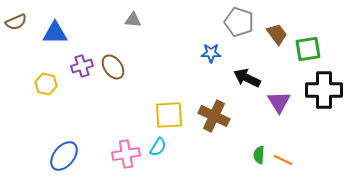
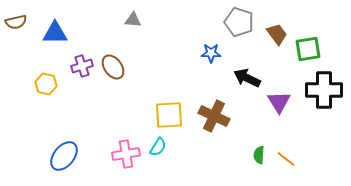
brown semicircle: rotated 10 degrees clockwise
orange line: moved 3 px right, 1 px up; rotated 12 degrees clockwise
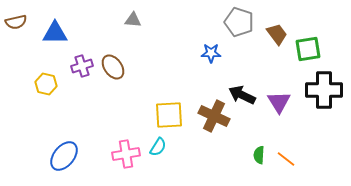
black arrow: moved 5 px left, 17 px down
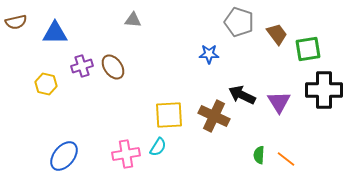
blue star: moved 2 px left, 1 px down
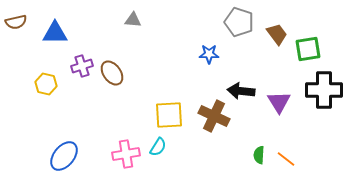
brown ellipse: moved 1 px left, 6 px down
black arrow: moved 1 px left, 4 px up; rotated 20 degrees counterclockwise
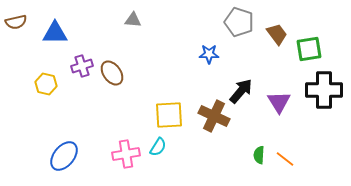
green square: moved 1 px right
black arrow: rotated 124 degrees clockwise
orange line: moved 1 px left
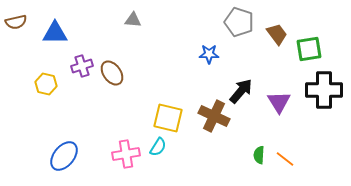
yellow square: moved 1 px left, 3 px down; rotated 16 degrees clockwise
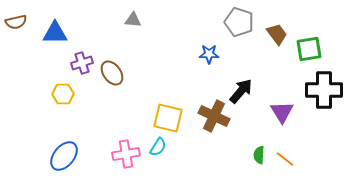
purple cross: moved 3 px up
yellow hexagon: moved 17 px right, 10 px down; rotated 15 degrees counterclockwise
purple triangle: moved 3 px right, 10 px down
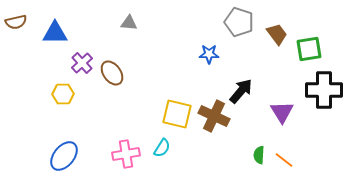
gray triangle: moved 4 px left, 3 px down
purple cross: rotated 25 degrees counterclockwise
yellow square: moved 9 px right, 4 px up
cyan semicircle: moved 4 px right, 1 px down
orange line: moved 1 px left, 1 px down
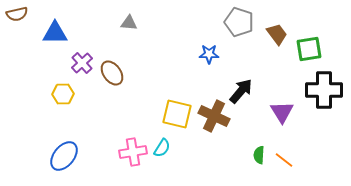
brown semicircle: moved 1 px right, 8 px up
pink cross: moved 7 px right, 2 px up
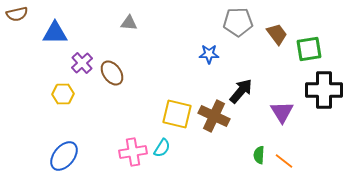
gray pentagon: moved 1 px left; rotated 20 degrees counterclockwise
orange line: moved 1 px down
